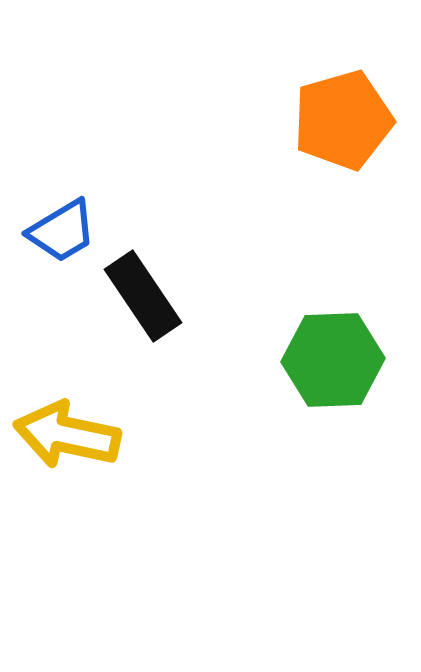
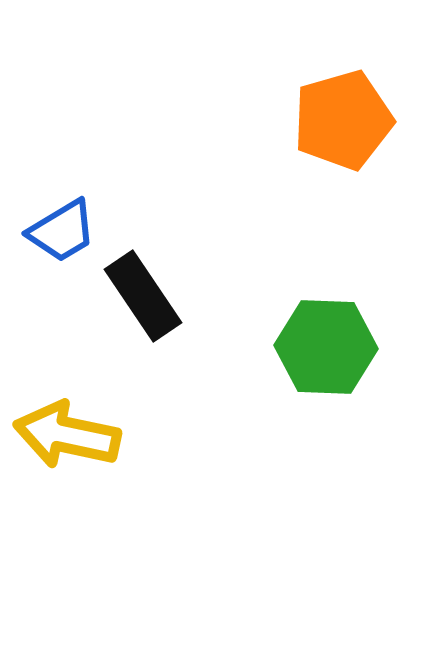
green hexagon: moved 7 px left, 13 px up; rotated 4 degrees clockwise
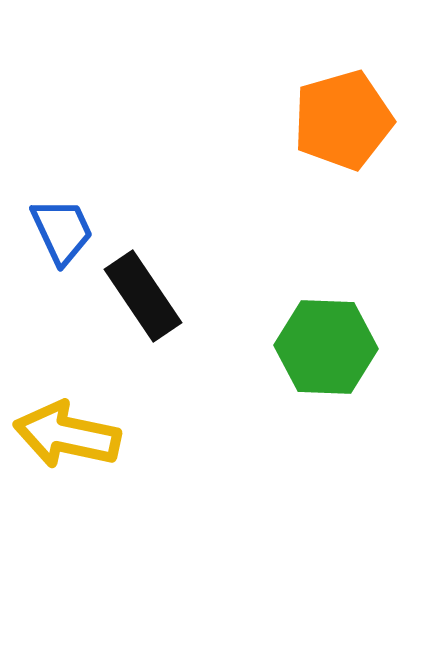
blue trapezoid: rotated 84 degrees counterclockwise
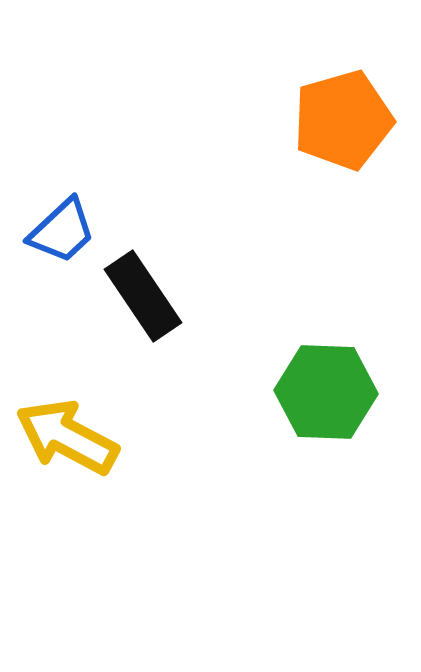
blue trapezoid: rotated 72 degrees clockwise
green hexagon: moved 45 px down
yellow arrow: moved 2 px down; rotated 16 degrees clockwise
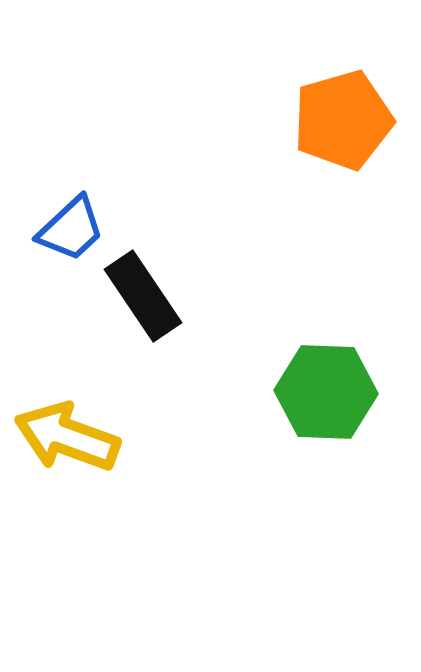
blue trapezoid: moved 9 px right, 2 px up
yellow arrow: rotated 8 degrees counterclockwise
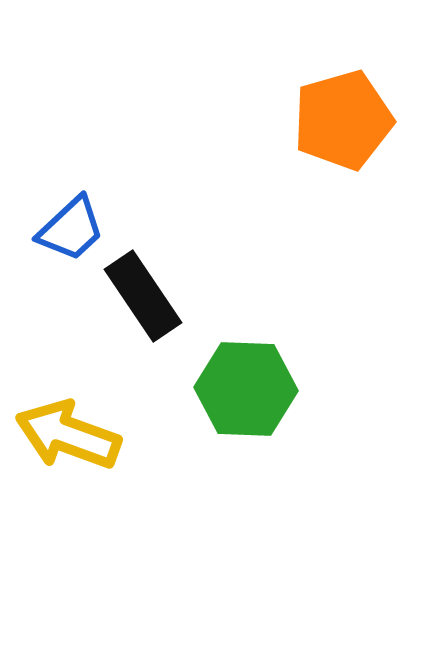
green hexagon: moved 80 px left, 3 px up
yellow arrow: moved 1 px right, 2 px up
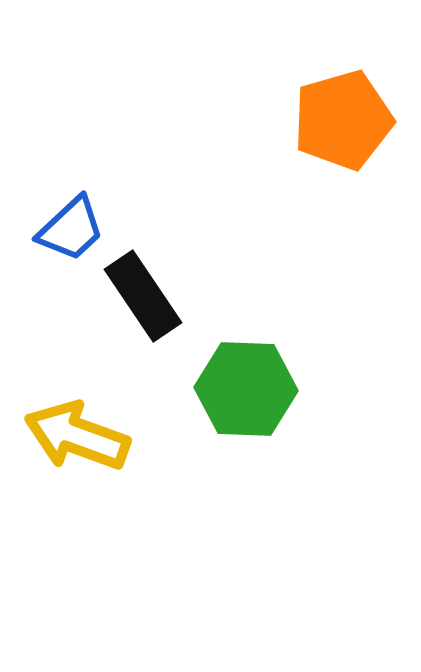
yellow arrow: moved 9 px right, 1 px down
